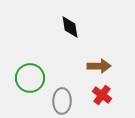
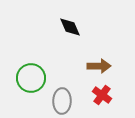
black diamond: rotated 15 degrees counterclockwise
green circle: moved 1 px right
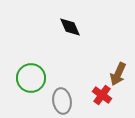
brown arrow: moved 19 px right, 8 px down; rotated 115 degrees clockwise
gray ellipse: rotated 10 degrees counterclockwise
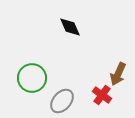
green circle: moved 1 px right
gray ellipse: rotated 50 degrees clockwise
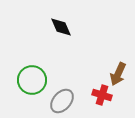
black diamond: moved 9 px left
green circle: moved 2 px down
red cross: rotated 18 degrees counterclockwise
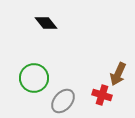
black diamond: moved 15 px left, 4 px up; rotated 15 degrees counterclockwise
green circle: moved 2 px right, 2 px up
gray ellipse: moved 1 px right
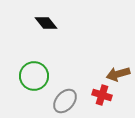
brown arrow: rotated 50 degrees clockwise
green circle: moved 2 px up
gray ellipse: moved 2 px right
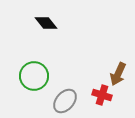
brown arrow: rotated 50 degrees counterclockwise
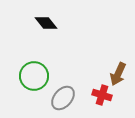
gray ellipse: moved 2 px left, 3 px up
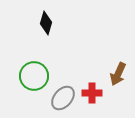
black diamond: rotated 55 degrees clockwise
red cross: moved 10 px left, 2 px up; rotated 18 degrees counterclockwise
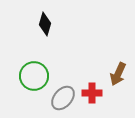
black diamond: moved 1 px left, 1 px down
